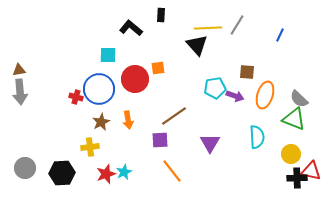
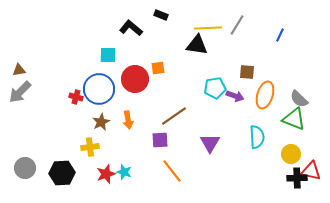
black rectangle: rotated 72 degrees counterclockwise
black triangle: rotated 40 degrees counterclockwise
gray arrow: rotated 50 degrees clockwise
cyan star: rotated 28 degrees counterclockwise
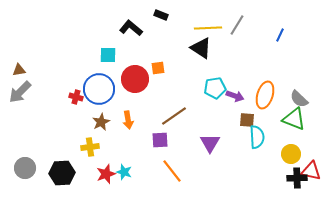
black triangle: moved 4 px right, 3 px down; rotated 25 degrees clockwise
brown square: moved 48 px down
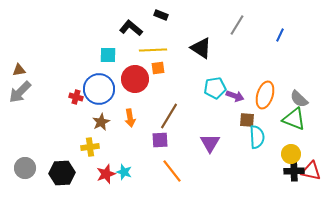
yellow line: moved 55 px left, 22 px down
brown line: moved 5 px left; rotated 24 degrees counterclockwise
orange arrow: moved 2 px right, 2 px up
black cross: moved 3 px left, 7 px up
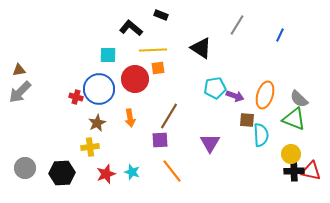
brown star: moved 4 px left, 1 px down
cyan semicircle: moved 4 px right, 2 px up
cyan star: moved 8 px right
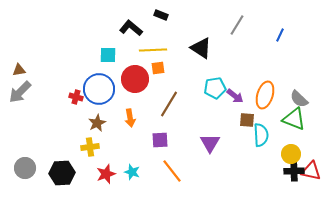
purple arrow: rotated 18 degrees clockwise
brown line: moved 12 px up
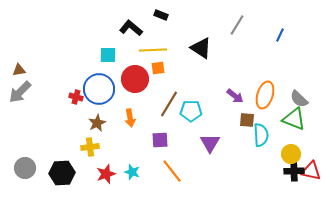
cyan pentagon: moved 24 px left, 23 px down; rotated 10 degrees clockwise
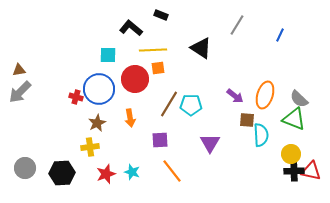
cyan pentagon: moved 6 px up
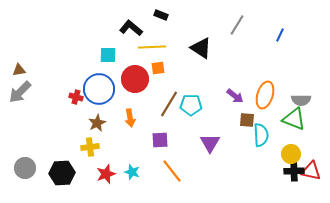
yellow line: moved 1 px left, 3 px up
gray semicircle: moved 2 px right, 1 px down; rotated 42 degrees counterclockwise
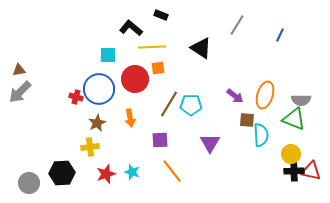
gray circle: moved 4 px right, 15 px down
